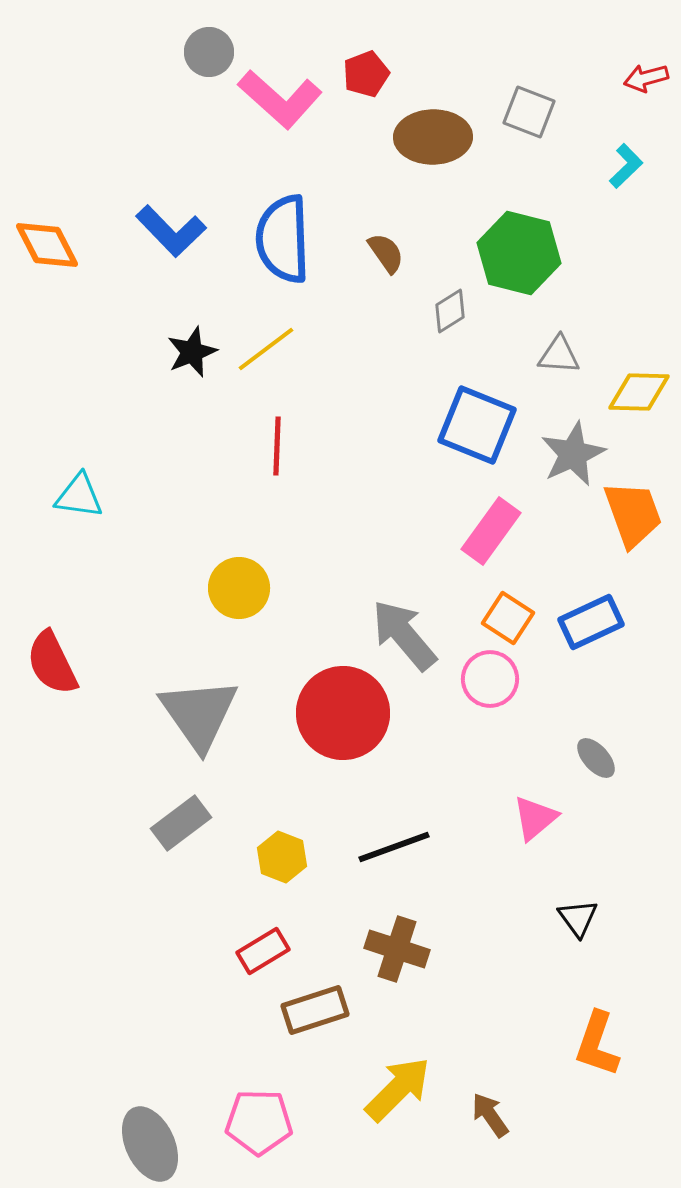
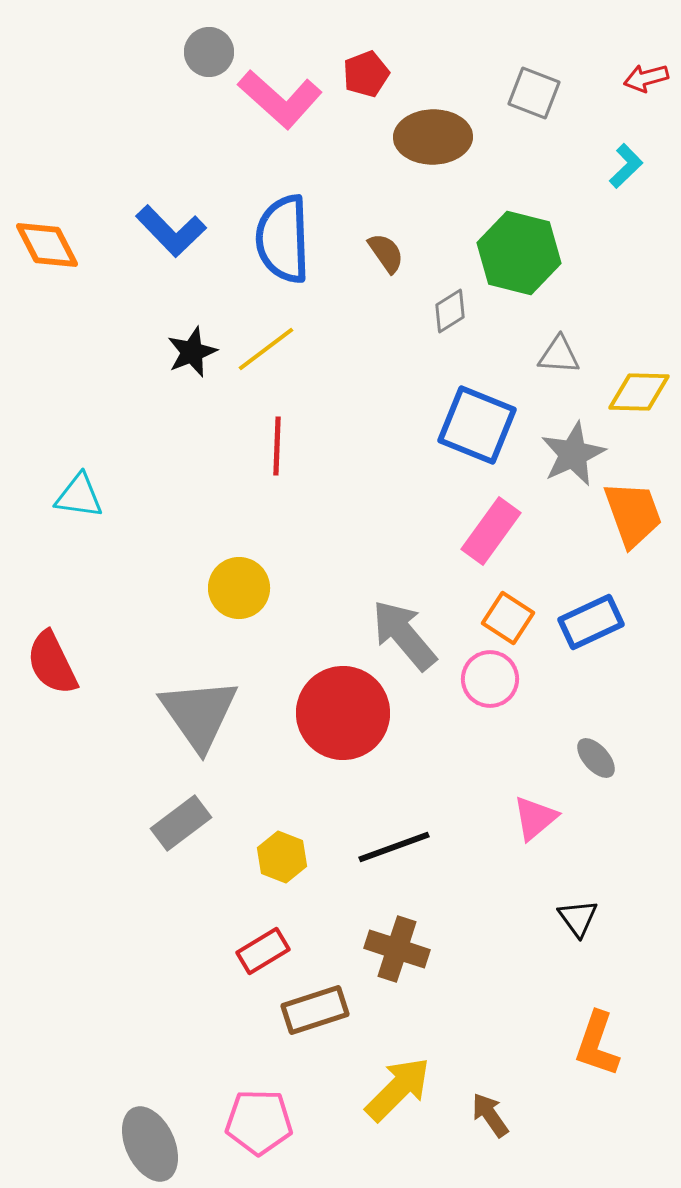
gray square at (529, 112): moved 5 px right, 19 px up
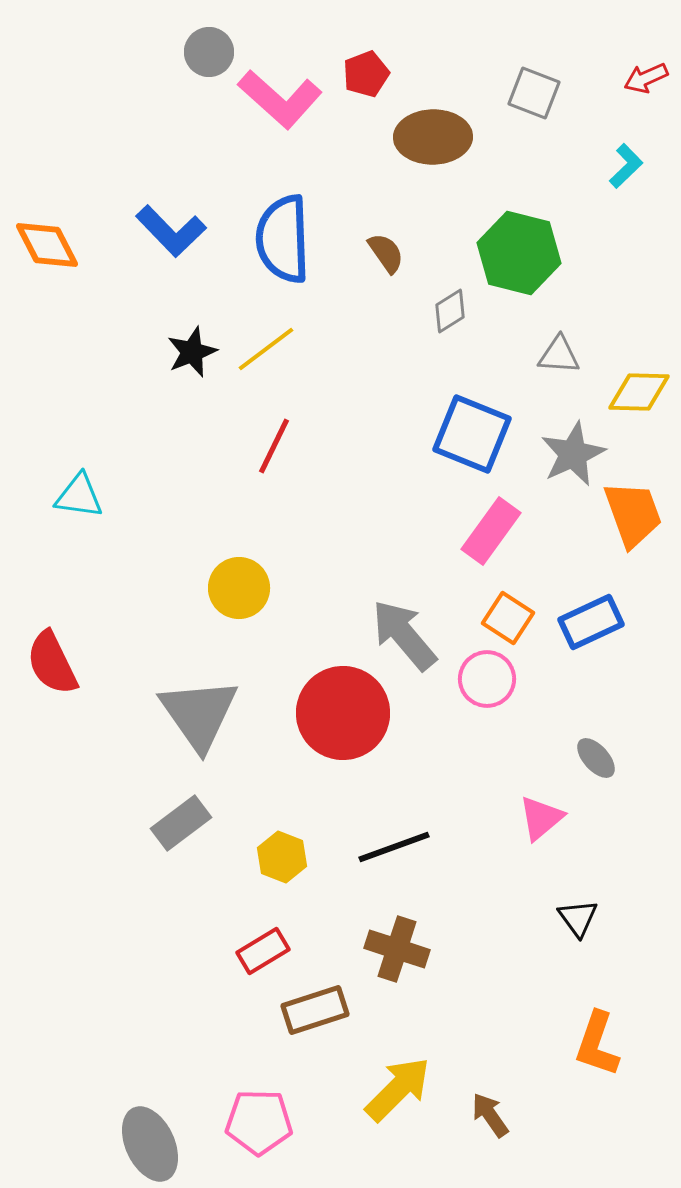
red arrow at (646, 78): rotated 9 degrees counterclockwise
blue square at (477, 425): moved 5 px left, 9 px down
red line at (277, 446): moved 3 px left; rotated 24 degrees clockwise
pink circle at (490, 679): moved 3 px left
pink triangle at (535, 818): moved 6 px right
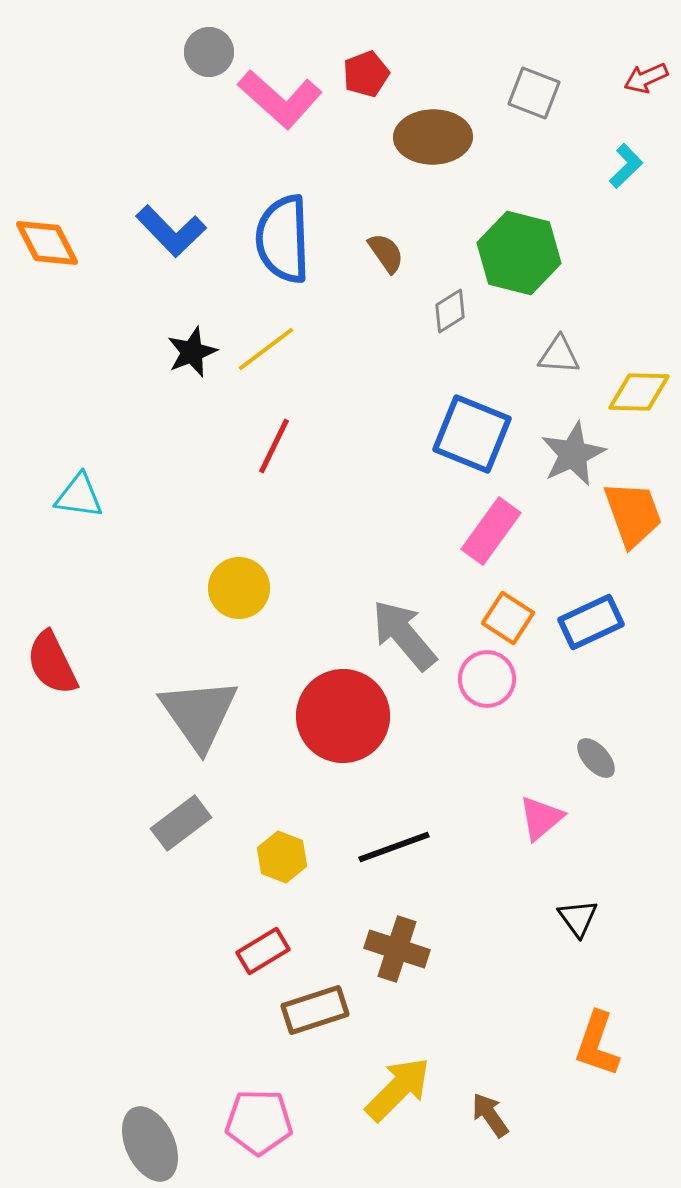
orange diamond at (47, 245): moved 2 px up
red circle at (343, 713): moved 3 px down
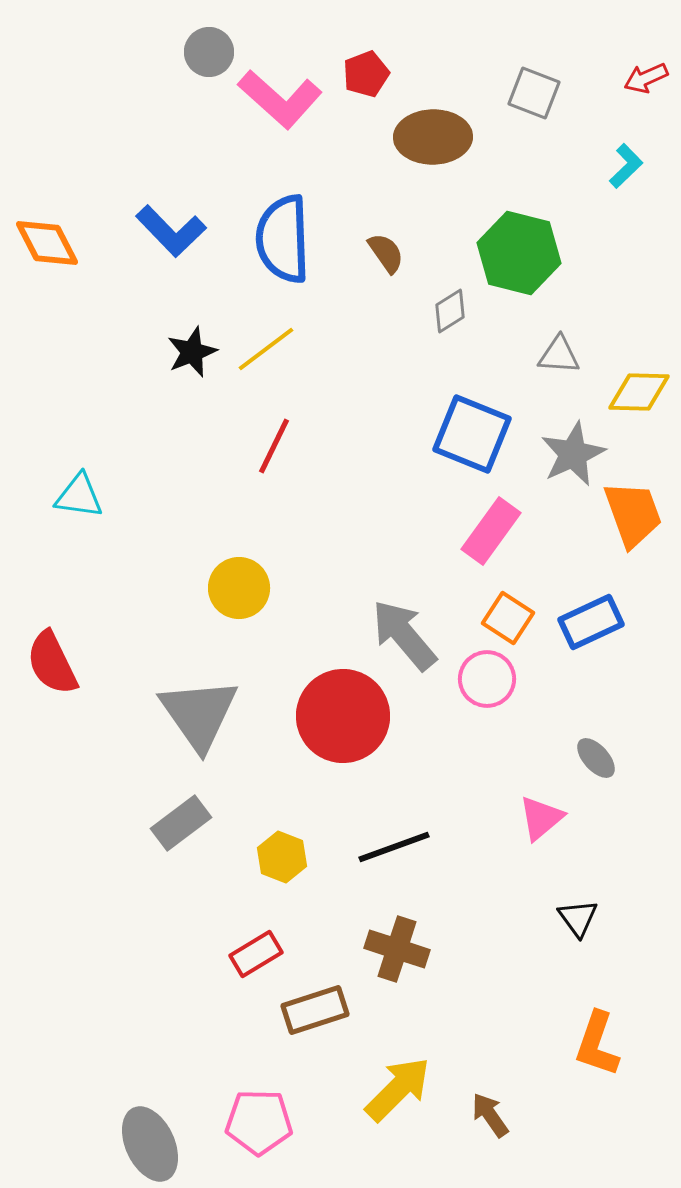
red rectangle at (263, 951): moved 7 px left, 3 px down
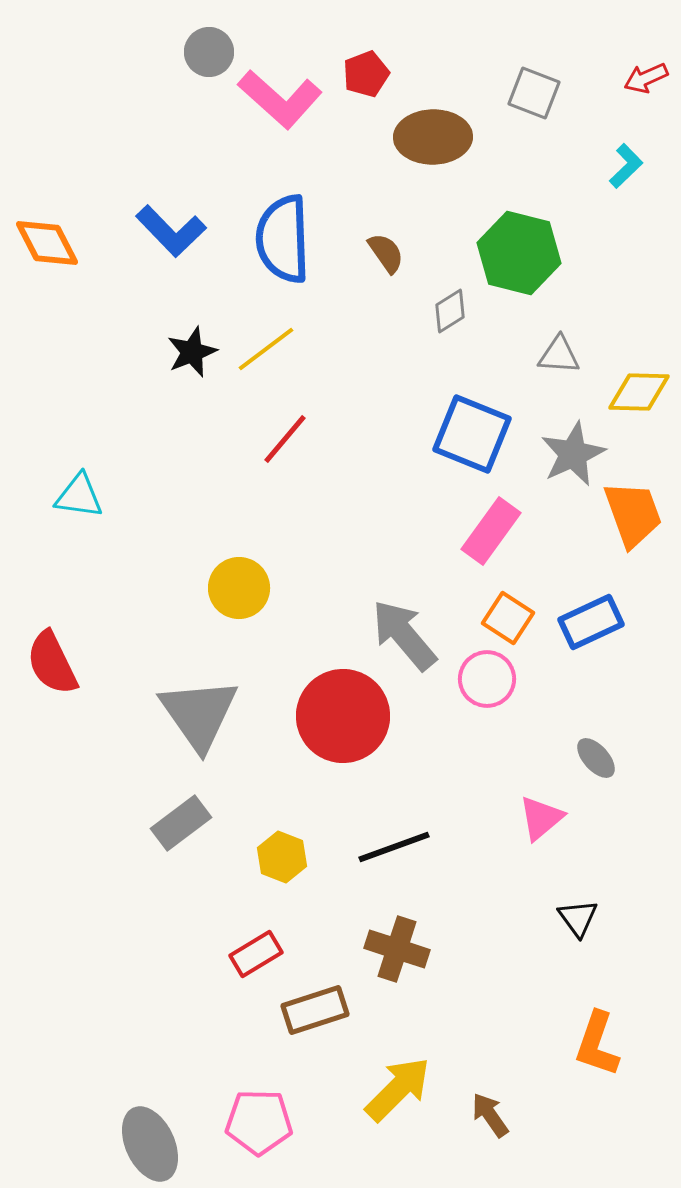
red line at (274, 446): moved 11 px right, 7 px up; rotated 14 degrees clockwise
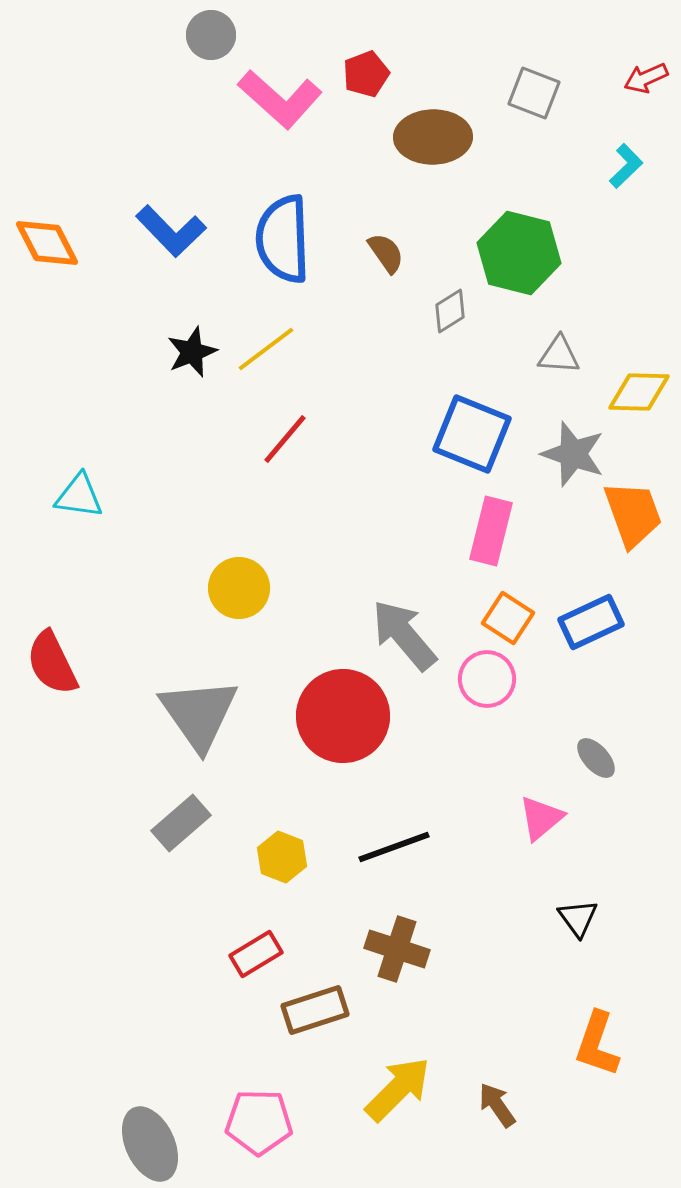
gray circle at (209, 52): moved 2 px right, 17 px up
gray star at (573, 454): rotated 28 degrees counterclockwise
pink rectangle at (491, 531): rotated 22 degrees counterclockwise
gray rectangle at (181, 823): rotated 4 degrees counterclockwise
brown arrow at (490, 1115): moved 7 px right, 10 px up
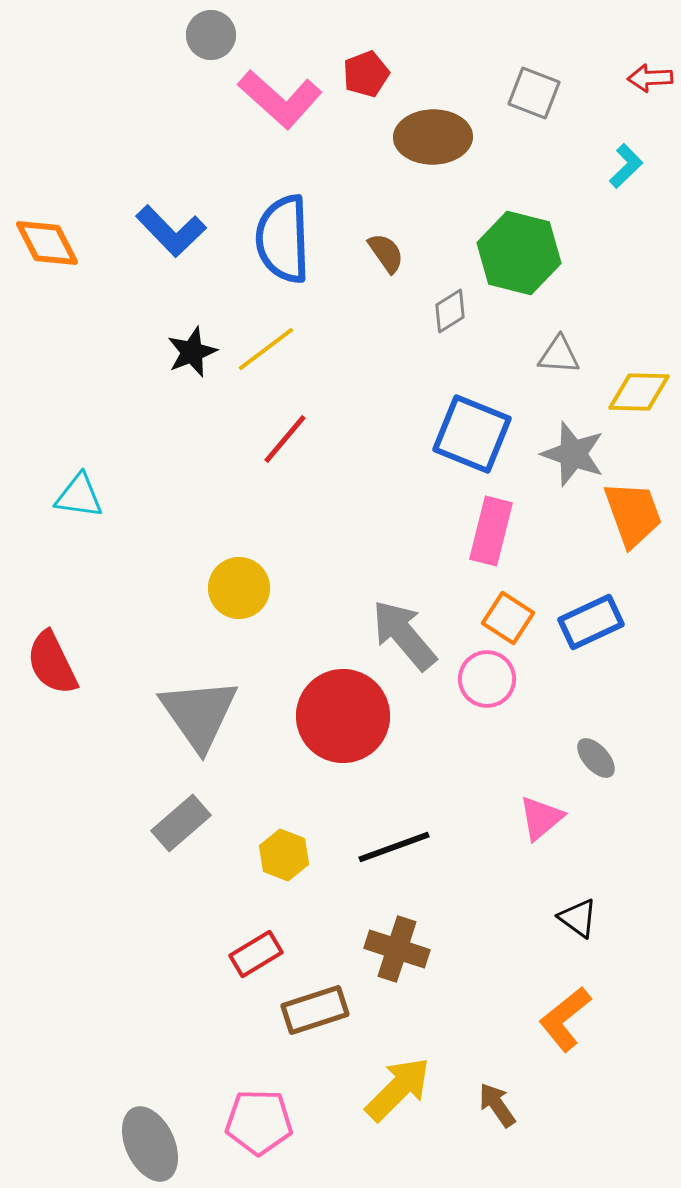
red arrow at (646, 78): moved 4 px right; rotated 21 degrees clockwise
yellow hexagon at (282, 857): moved 2 px right, 2 px up
black triangle at (578, 918): rotated 18 degrees counterclockwise
orange L-shape at (597, 1044): moved 32 px left, 25 px up; rotated 32 degrees clockwise
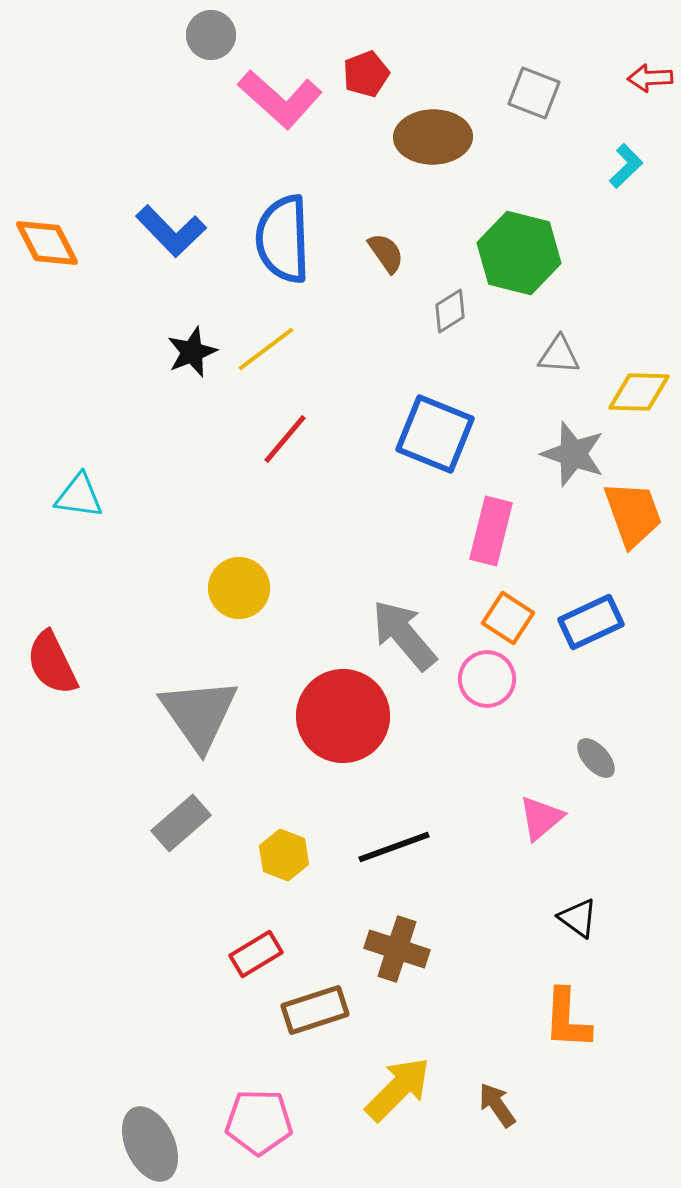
blue square at (472, 434): moved 37 px left
orange L-shape at (565, 1019): moved 2 px right; rotated 48 degrees counterclockwise
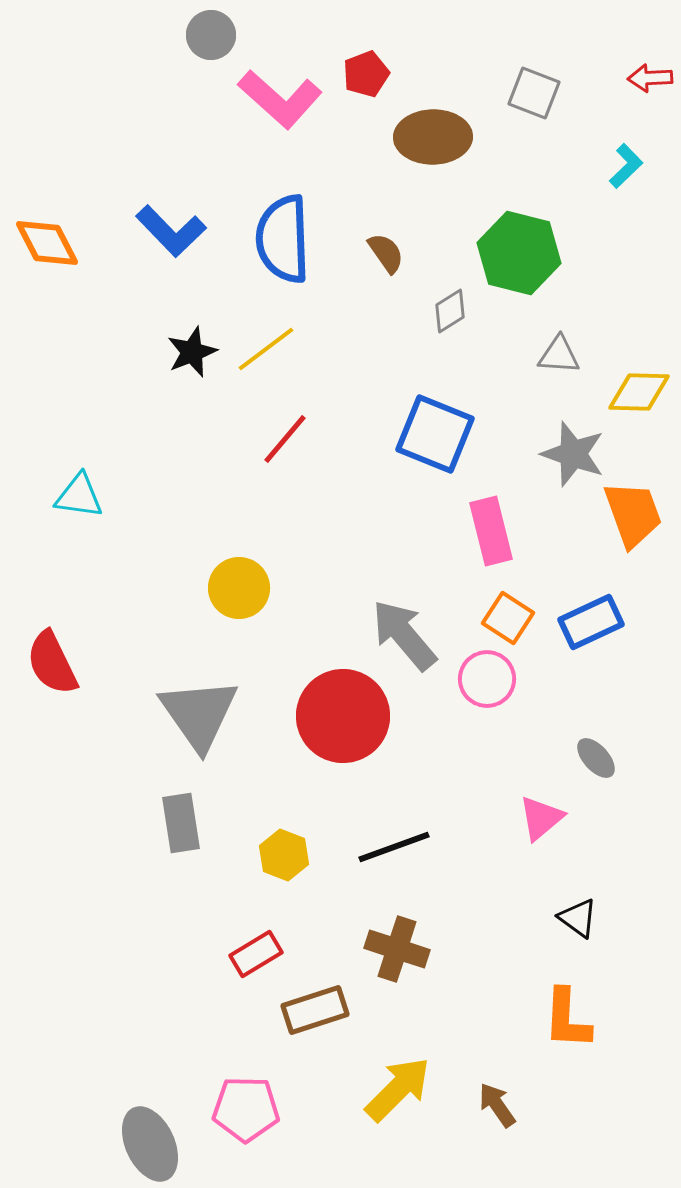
pink rectangle at (491, 531): rotated 28 degrees counterclockwise
gray rectangle at (181, 823): rotated 58 degrees counterclockwise
pink pentagon at (259, 1122): moved 13 px left, 13 px up
